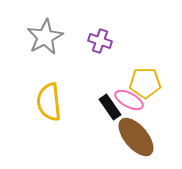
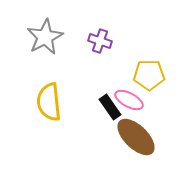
yellow pentagon: moved 4 px right, 8 px up
brown ellipse: rotated 6 degrees counterclockwise
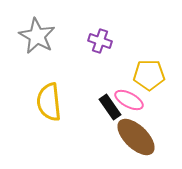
gray star: moved 8 px left, 1 px up; rotated 15 degrees counterclockwise
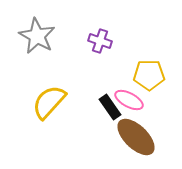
yellow semicircle: rotated 48 degrees clockwise
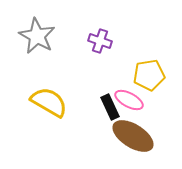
yellow pentagon: rotated 8 degrees counterclockwise
yellow semicircle: rotated 78 degrees clockwise
black rectangle: rotated 10 degrees clockwise
brown ellipse: moved 3 px left, 1 px up; rotated 12 degrees counterclockwise
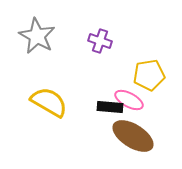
black rectangle: rotated 60 degrees counterclockwise
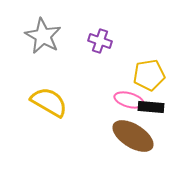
gray star: moved 6 px right
pink ellipse: rotated 12 degrees counterclockwise
black rectangle: moved 41 px right
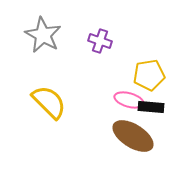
gray star: moved 1 px up
yellow semicircle: rotated 15 degrees clockwise
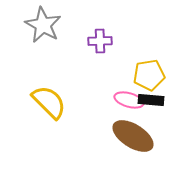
gray star: moved 10 px up
purple cross: rotated 20 degrees counterclockwise
black rectangle: moved 7 px up
